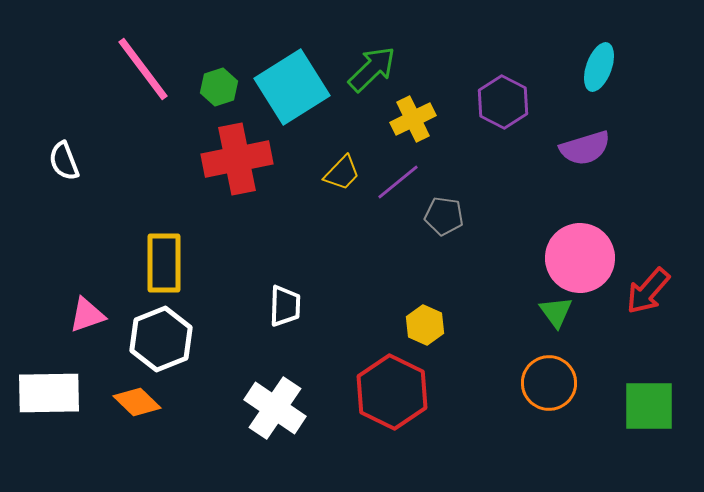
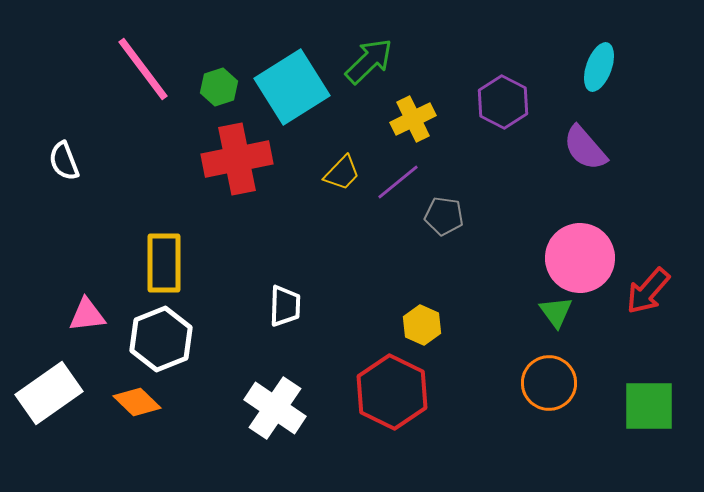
green arrow: moved 3 px left, 8 px up
purple semicircle: rotated 66 degrees clockwise
pink triangle: rotated 12 degrees clockwise
yellow hexagon: moved 3 px left
white rectangle: rotated 34 degrees counterclockwise
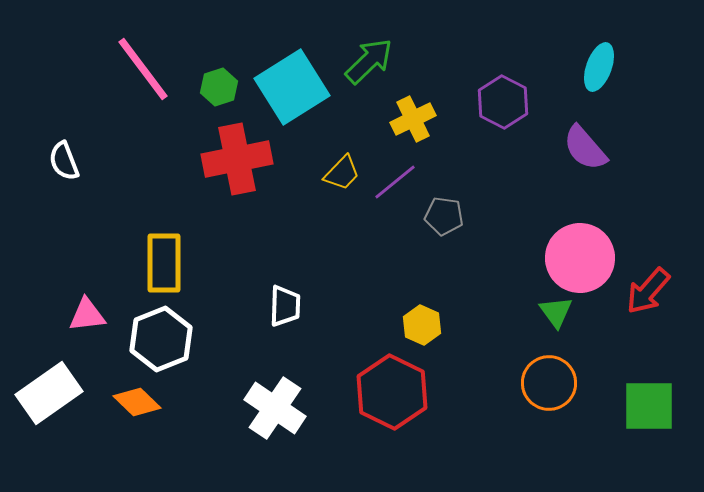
purple line: moved 3 px left
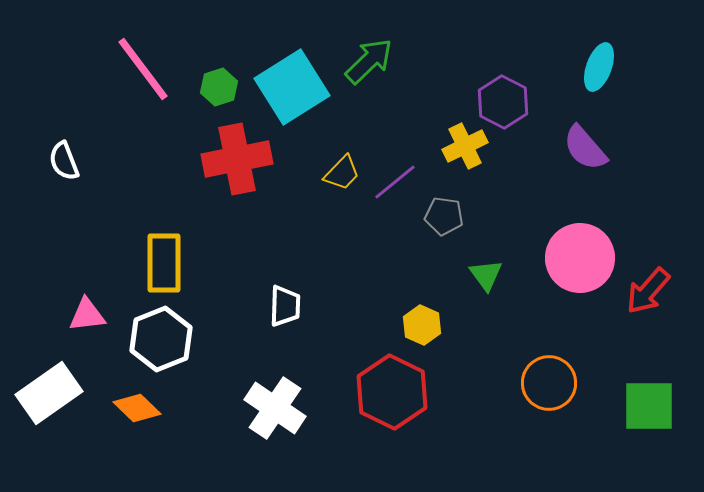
yellow cross: moved 52 px right, 27 px down
green triangle: moved 70 px left, 37 px up
orange diamond: moved 6 px down
